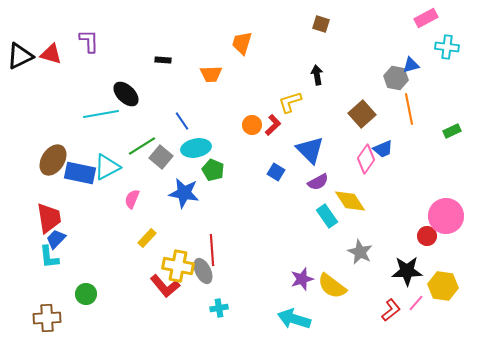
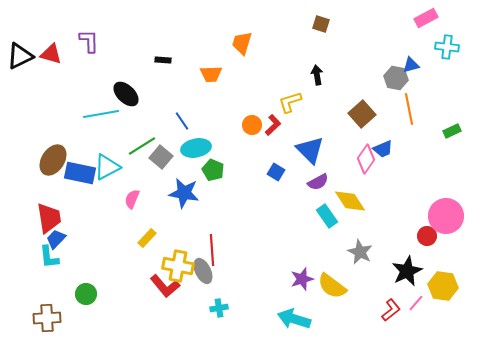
black star at (407, 271): rotated 24 degrees counterclockwise
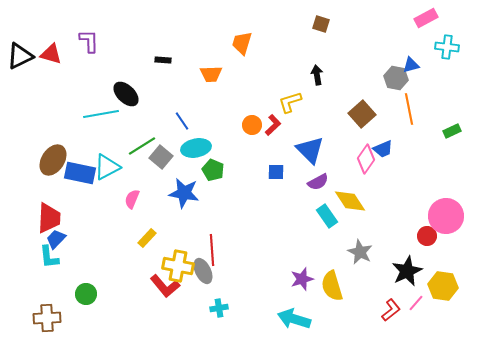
blue square at (276, 172): rotated 30 degrees counterclockwise
red trapezoid at (49, 218): rotated 12 degrees clockwise
yellow semicircle at (332, 286): rotated 36 degrees clockwise
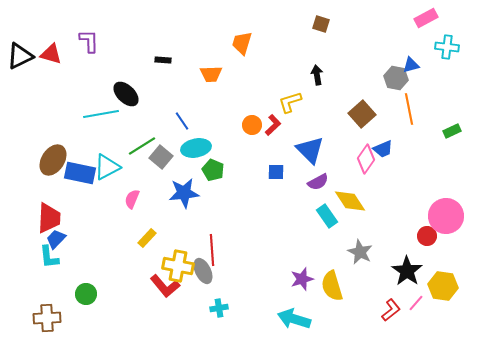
blue star at (184, 193): rotated 16 degrees counterclockwise
black star at (407, 271): rotated 12 degrees counterclockwise
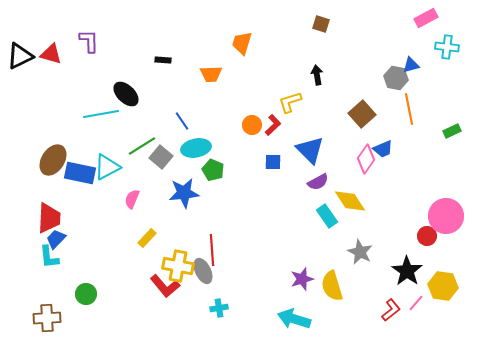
blue square at (276, 172): moved 3 px left, 10 px up
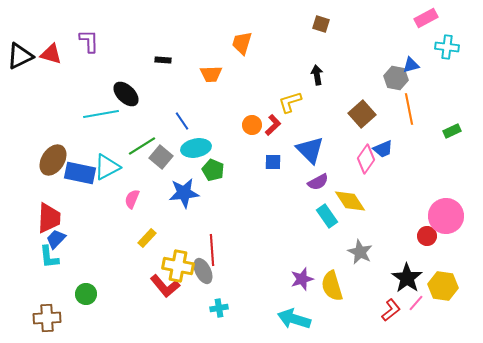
black star at (407, 271): moved 7 px down
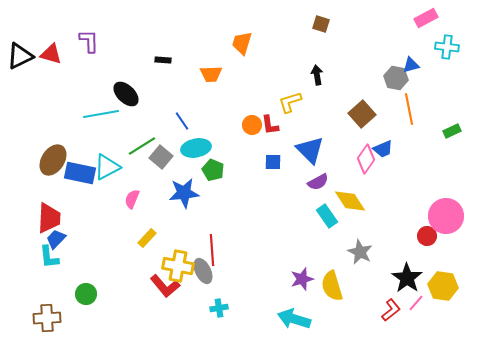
red L-shape at (273, 125): moved 3 px left; rotated 125 degrees clockwise
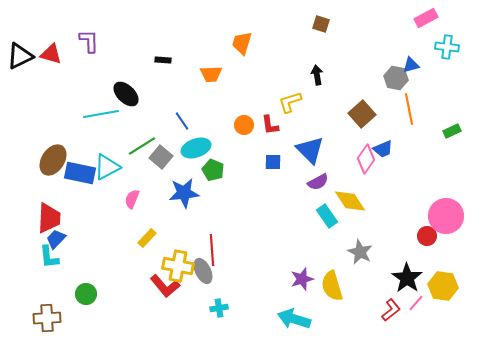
orange circle at (252, 125): moved 8 px left
cyan ellipse at (196, 148): rotated 8 degrees counterclockwise
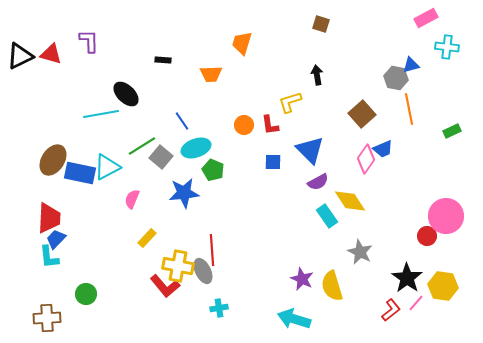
purple star at (302, 279): rotated 30 degrees counterclockwise
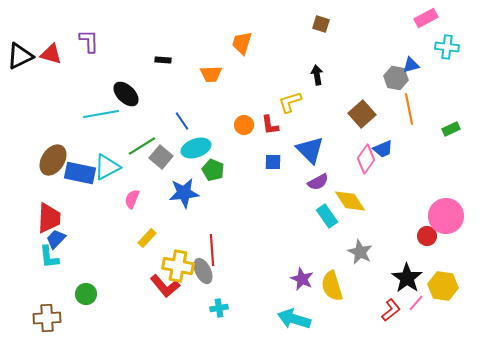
green rectangle at (452, 131): moved 1 px left, 2 px up
